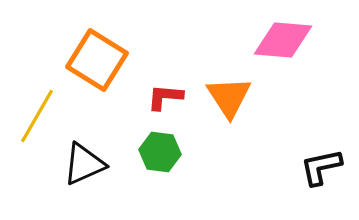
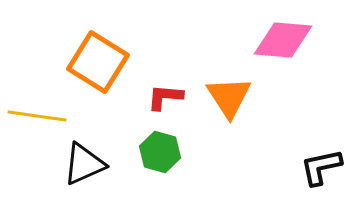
orange square: moved 1 px right, 2 px down
yellow line: rotated 68 degrees clockwise
green hexagon: rotated 9 degrees clockwise
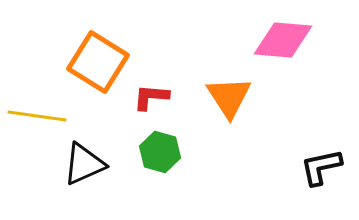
red L-shape: moved 14 px left
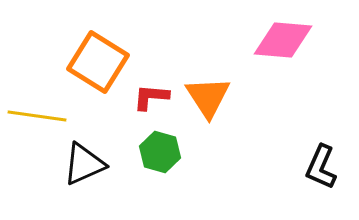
orange triangle: moved 21 px left
black L-shape: rotated 54 degrees counterclockwise
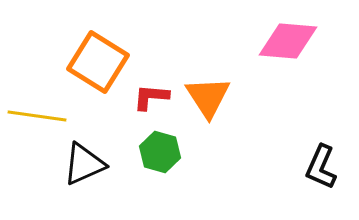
pink diamond: moved 5 px right, 1 px down
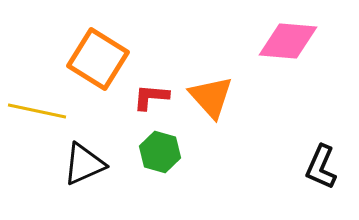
orange square: moved 3 px up
orange triangle: moved 3 px right; rotated 9 degrees counterclockwise
yellow line: moved 5 px up; rotated 4 degrees clockwise
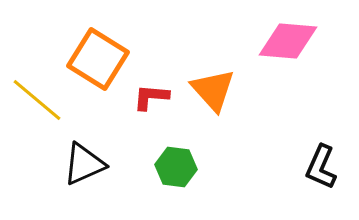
orange triangle: moved 2 px right, 7 px up
yellow line: moved 11 px up; rotated 28 degrees clockwise
green hexagon: moved 16 px right, 15 px down; rotated 9 degrees counterclockwise
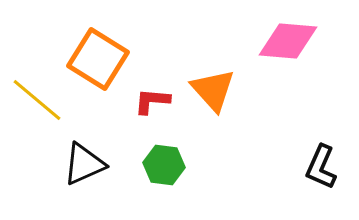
red L-shape: moved 1 px right, 4 px down
green hexagon: moved 12 px left, 2 px up
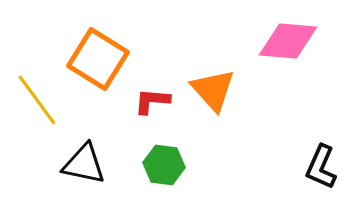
yellow line: rotated 14 degrees clockwise
black triangle: rotated 36 degrees clockwise
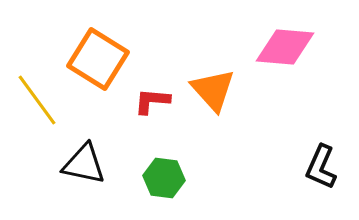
pink diamond: moved 3 px left, 6 px down
green hexagon: moved 13 px down
